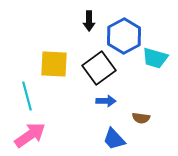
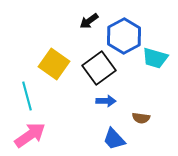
black arrow: rotated 54 degrees clockwise
yellow square: rotated 32 degrees clockwise
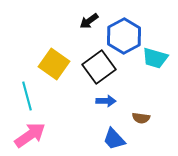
black square: moved 1 px up
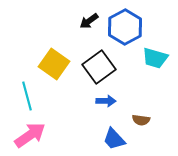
blue hexagon: moved 1 px right, 9 px up
brown semicircle: moved 2 px down
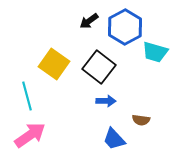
cyan trapezoid: moved 6 px up
black square: rotated 16 degrees counterclockwise
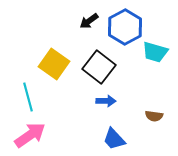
cyan line: moved 1 px right, 1 px down
brown semicircle: moved 13 px right, 4 px up
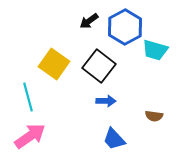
cyan trapezoid: moved 2 px up
black square: moved 1 px up
pink arrow: moved 1 px down
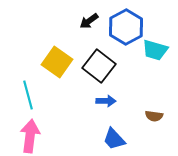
blue hexagon: moved 1 px right
yellow square: moved 3 px right, 2 px up
cyan line: moved 2 px up
pink arrow: rotated 48 degrees counterclockwise
